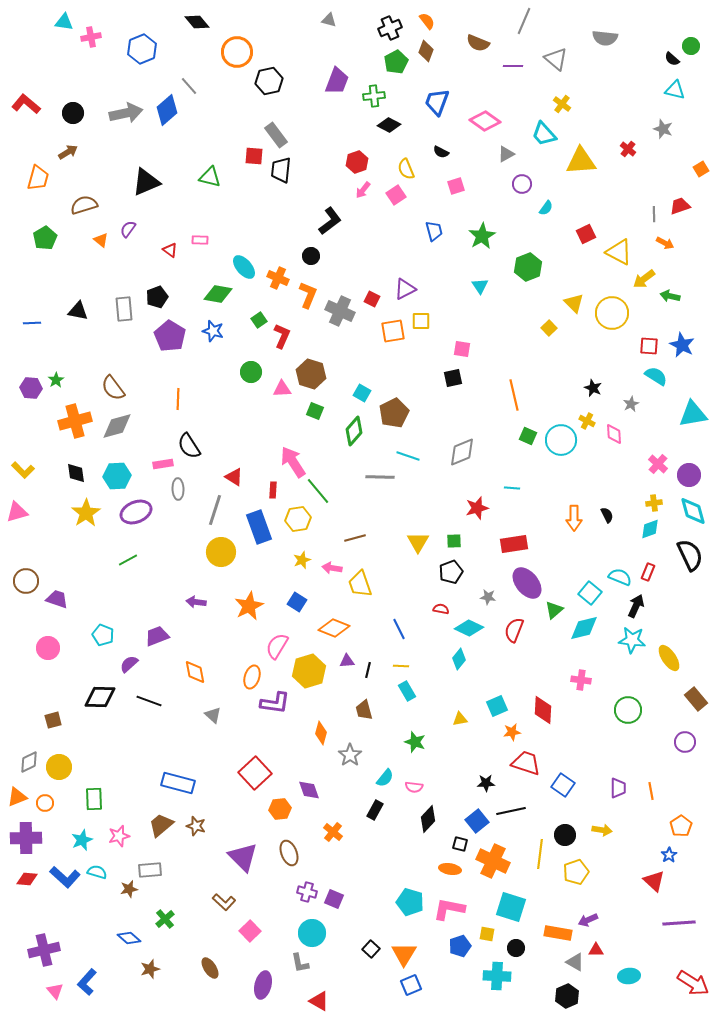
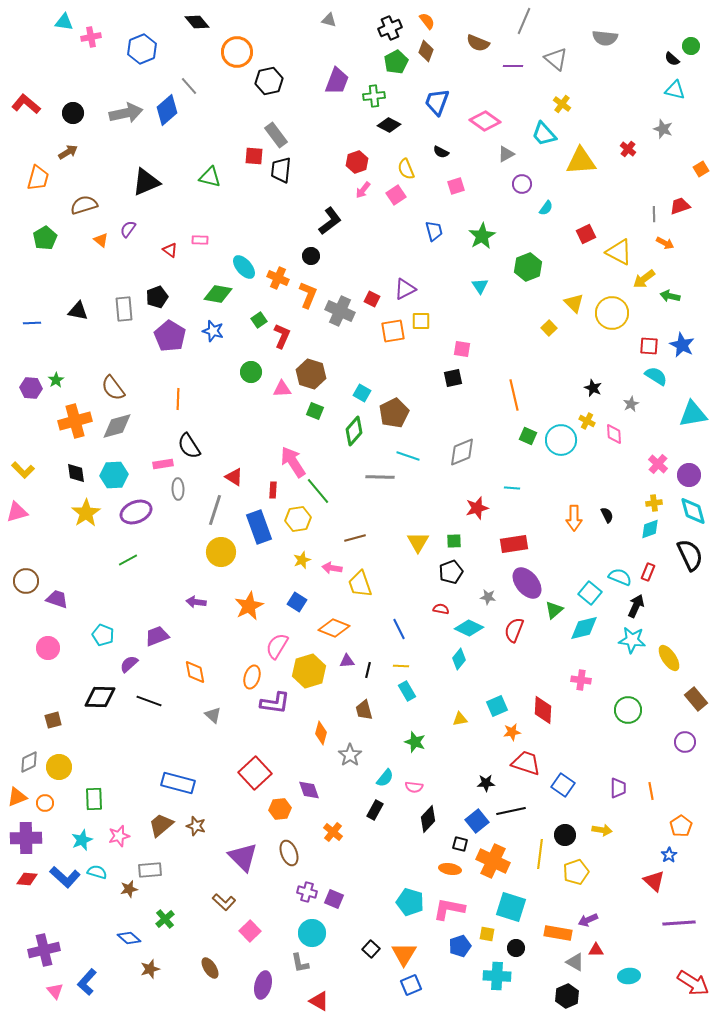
cyan hexagon at (117, 476): moved 3 px left, 1 px up
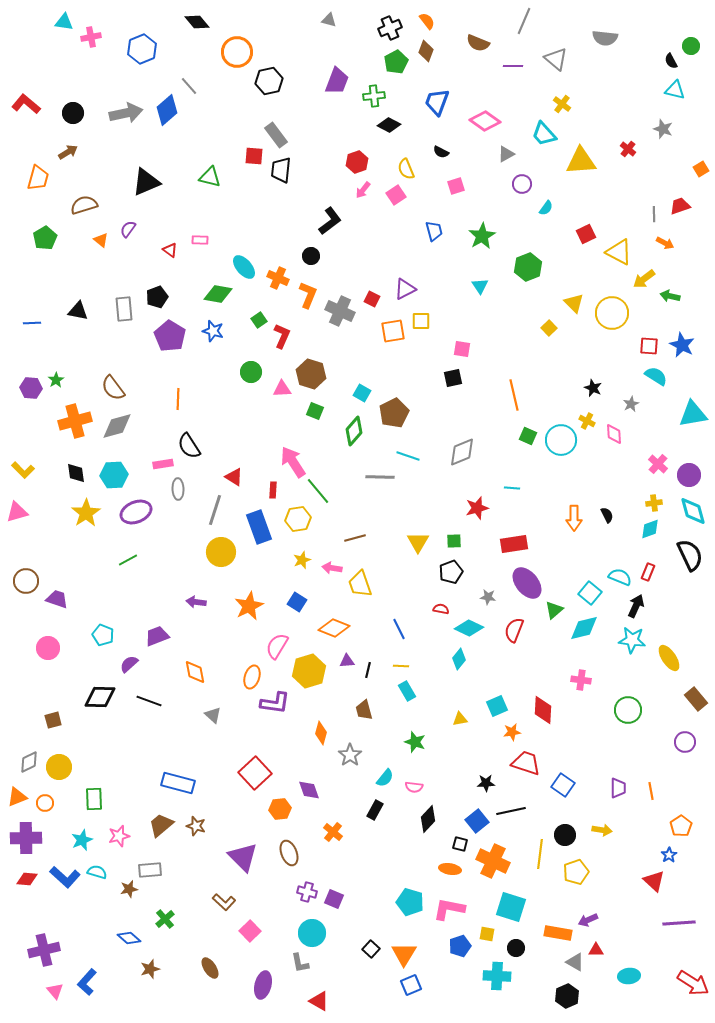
black semicircle at (672, 59): moved 1 px left, 2 px down; rotated 21 degrees clockwise
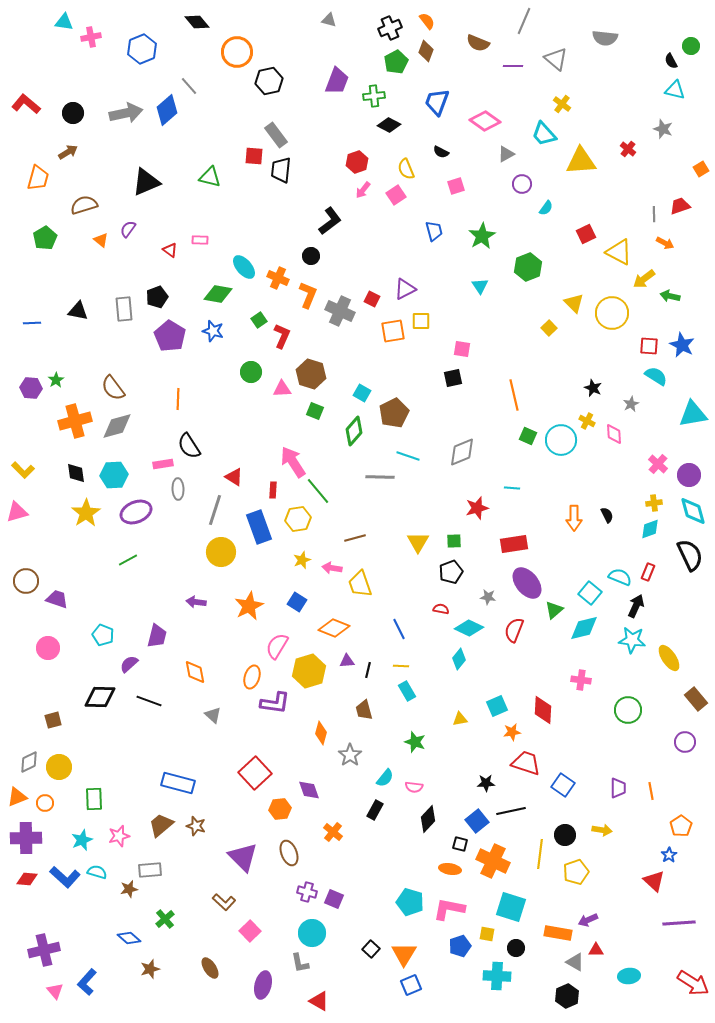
purple trapezoid at (157, 636): rotated 125 degrees clockwise
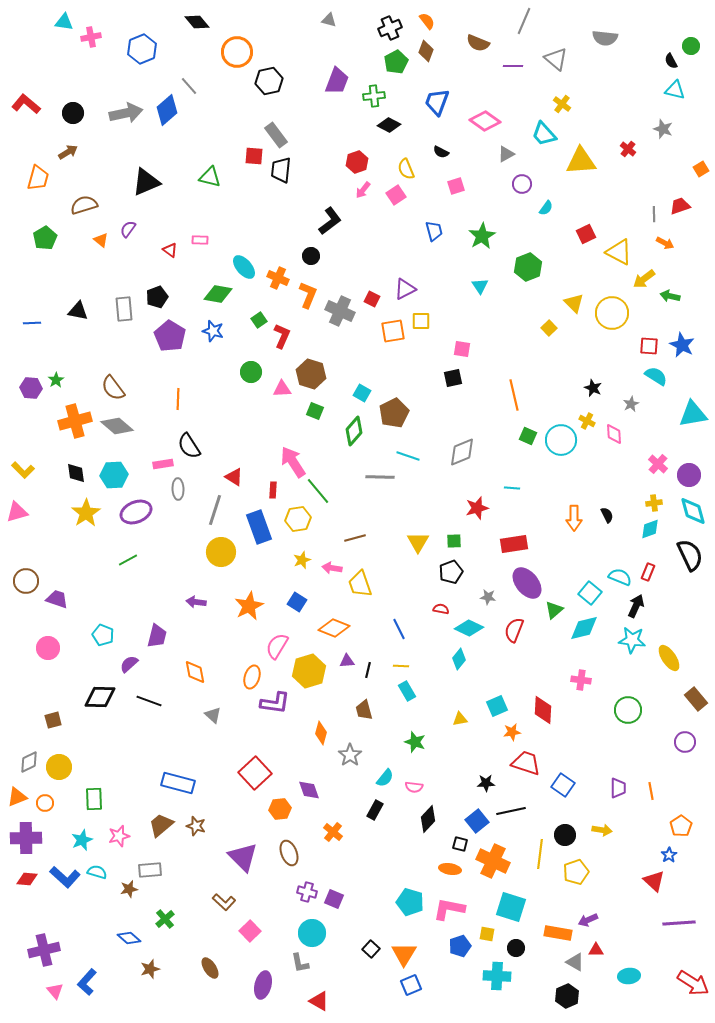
gray diamond at (117, 426): rotated 56 degrees clockwise
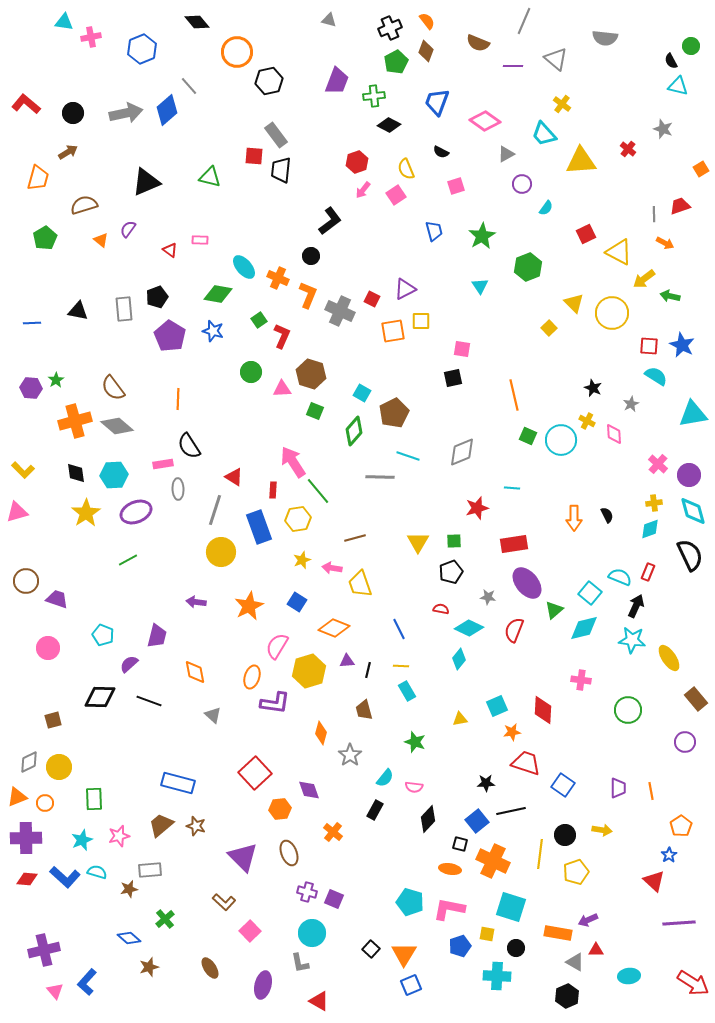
cyan triangle at (675, 90): moved 3 px right, 4 px up
brown star at (150, 969): moved 1 px left, 2 px up
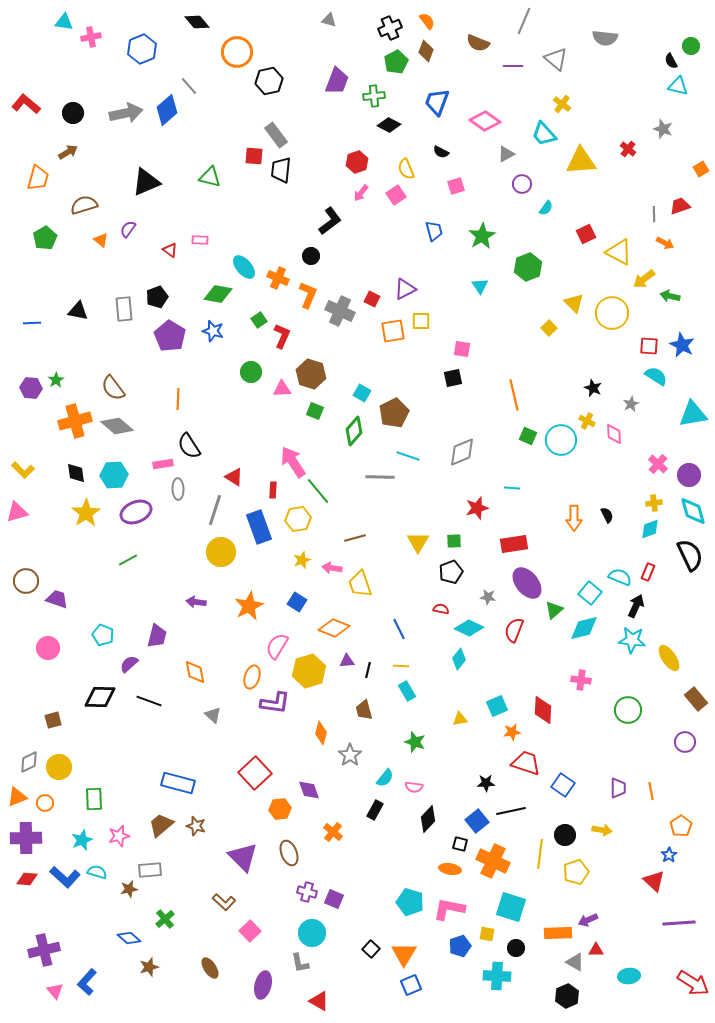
pink arrow at (363, 190): moved 2 px left, 3 px down
orange rectangle at (558, 933): rotated 12 degrees counterclockwise
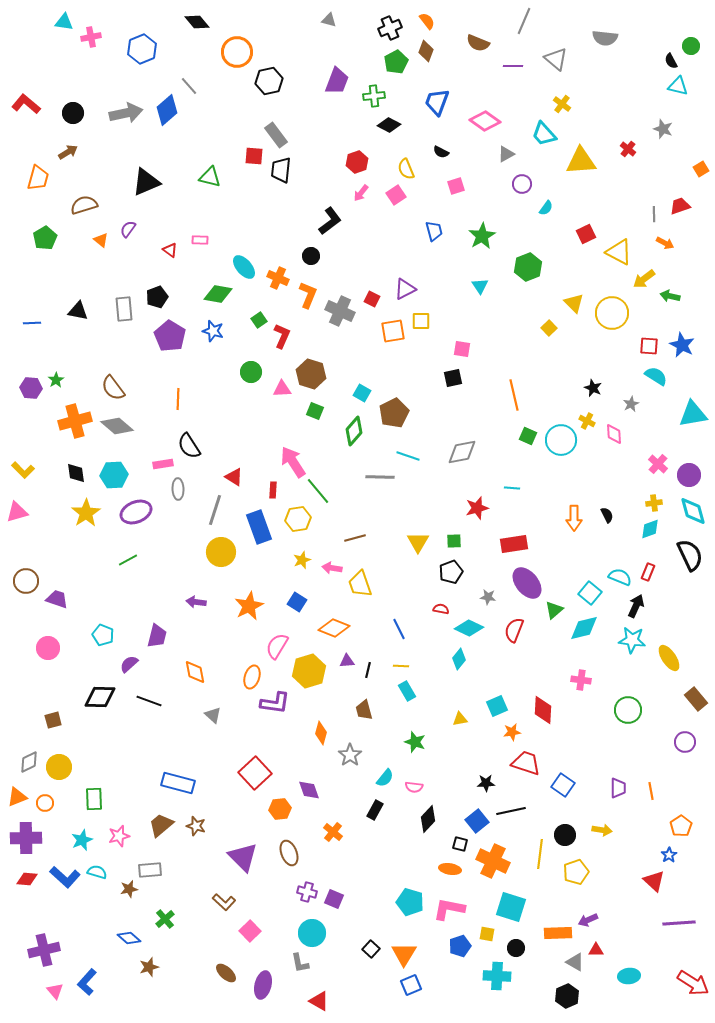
gray diamond at (462, 452): rotated 12 degrees clockwise
brown ellipse at (210, 968): moved 16 px right, 5 px down; rotated 15 degrees counterclockwise
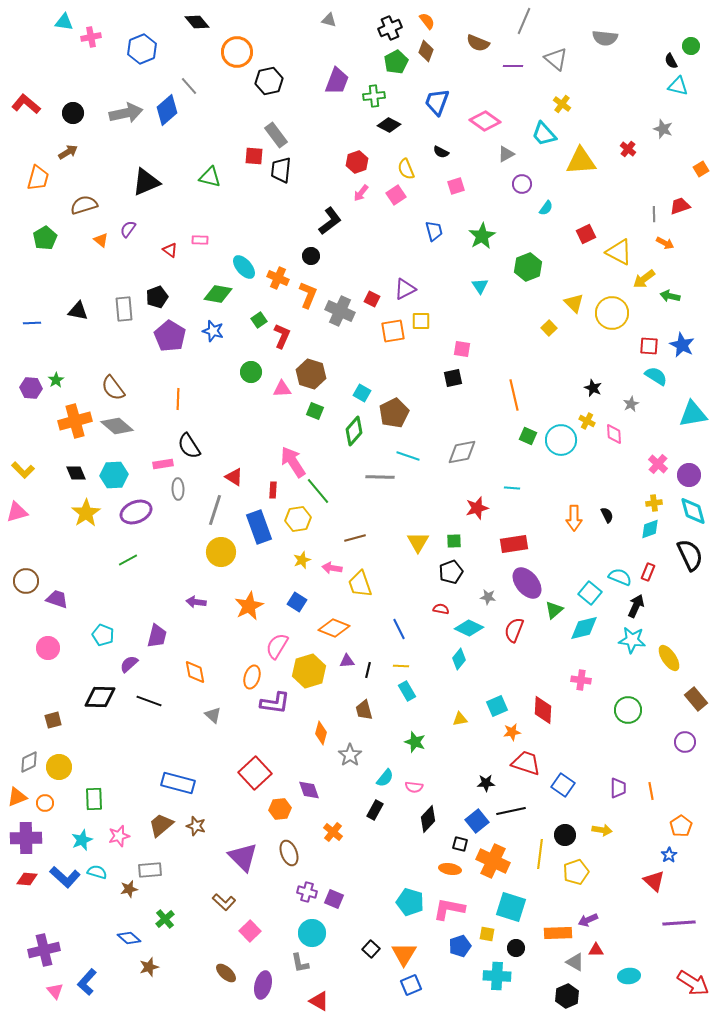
black diamond at (76, 473): rotated 15 degrees counterclockwise
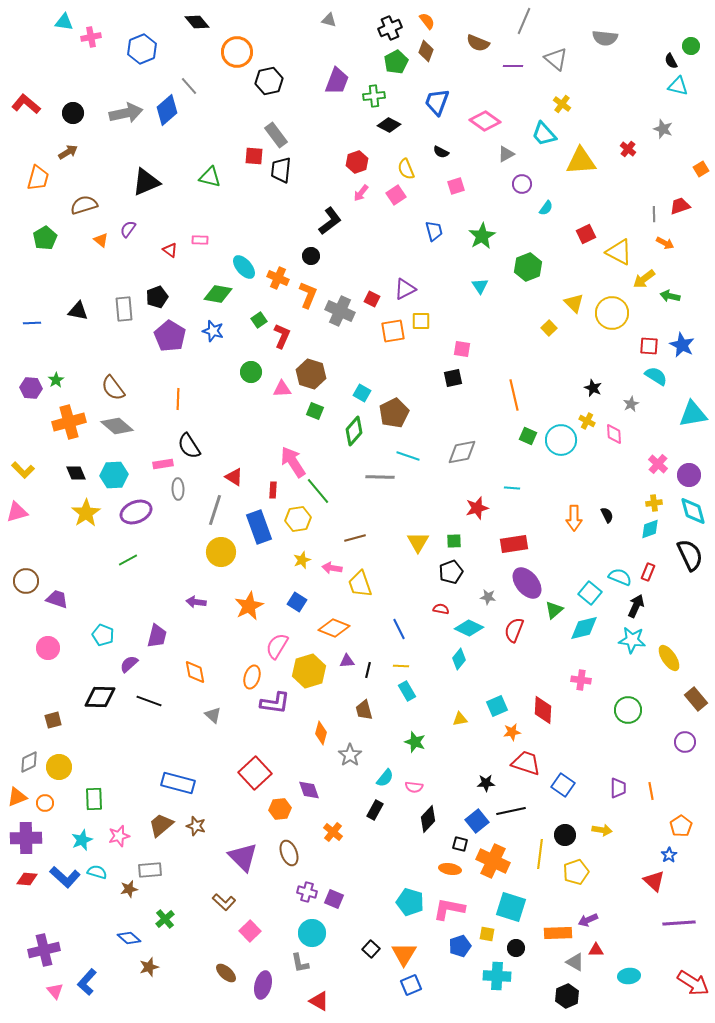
orange cross at (75, 421): moved 6 px left, 1 px down
